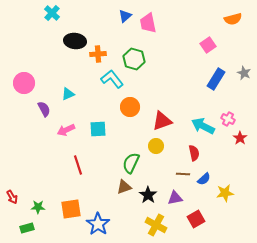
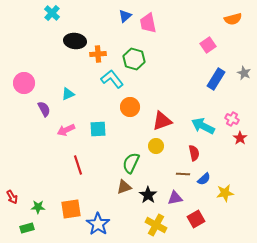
pink cross: moved 4 px right
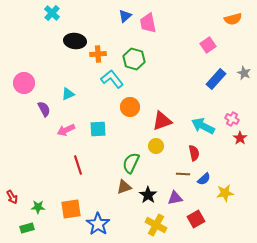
blue rectangle: rotated 10 degrees clockwise
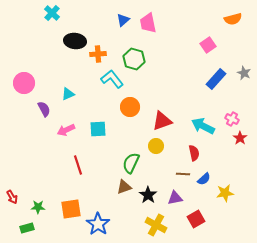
blue triangle: moved 2 px left, 4 px down
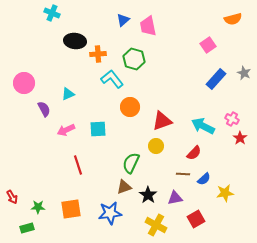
cyan cross: rotated 21 degrees counterclockwise
pink trapezoid: moved 3 px down
red semicircle: rotated 56 degrees clockwise
blue star: moved 12 px right, 11 px up; rotated 30 degrees clockwise
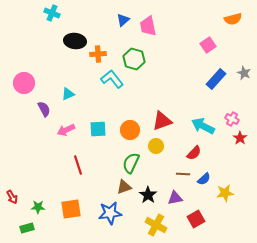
orange circle: moved 23 px down
